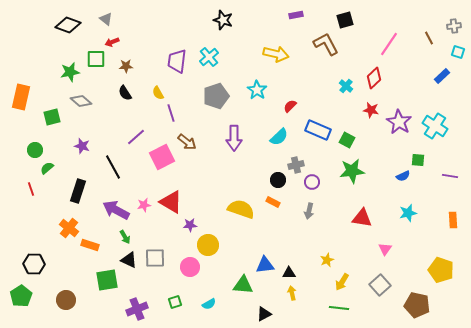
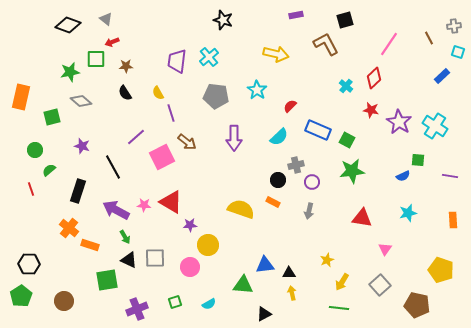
gray pentagon at (216, 96): rotated 25 degrees clockwise
green semicircle at (47, 168): moved 2 px right, 2 px down
pink star at (144, 205): rotated 16 degrees clockwise
black hexagon at (34, 264): moved 5 px left
brown circle at (66, 300): moved 2 px left, 1 px down
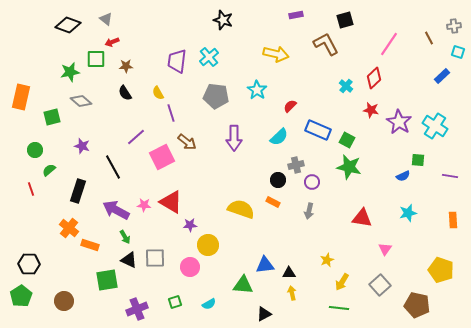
green star at (352, 171): moved 3 px left, 4 px up; rotated 20 degrees clockwise
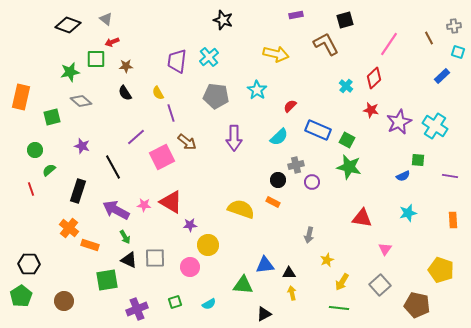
purple star at (399, 122): rotated 15 degrees clockwise
gray arrow at (309, 211): moved 24 px down
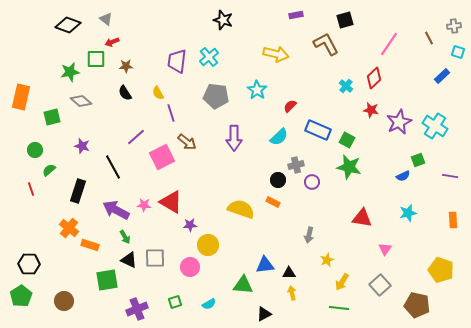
green square at (418, 160): rotated 24 degrees counterclockwise
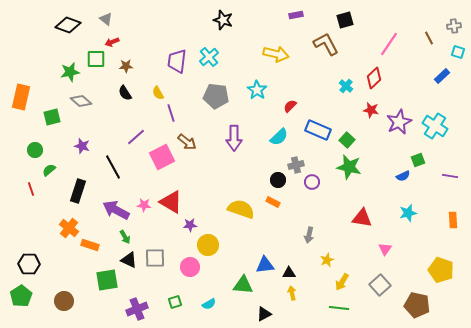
green square at (347, 140): rotated 14 degrees clockwise
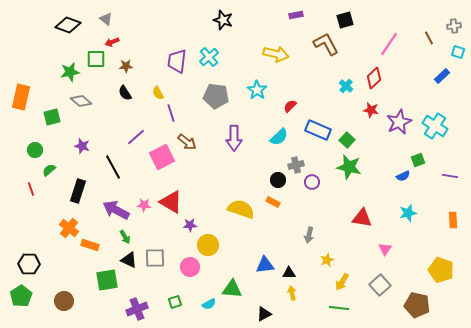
green triangle at (243, 285): moved 11 px left, 4 px down
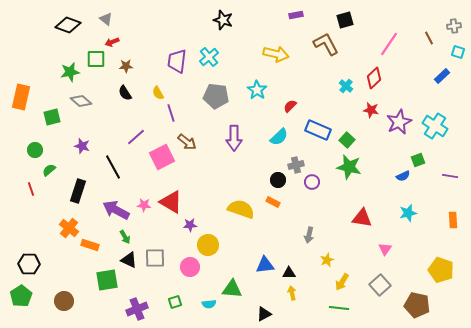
cyan semicircle at (209, 304): rotated 24 degrees clockwise
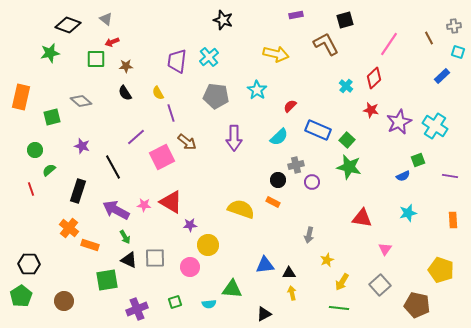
green star at (70, 72): moved 20 px left, 19 px up
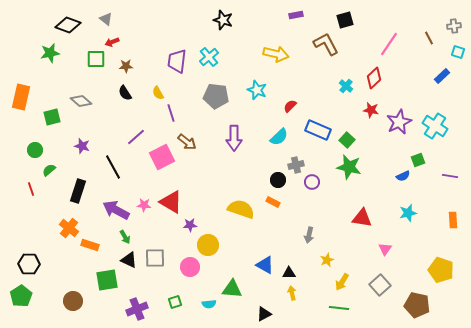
cyan star at (257, 90): rotated 12 degrees counterclockwise
blue triangle at (265, 265): rotated 36 degrees clockwise
brown circle at (64, 301): moved 9 px right
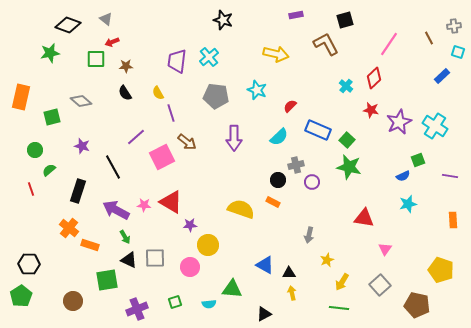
cyan star at (408, 213): moved 9 px up
red triangle at (362, 218): moved 2 px right
